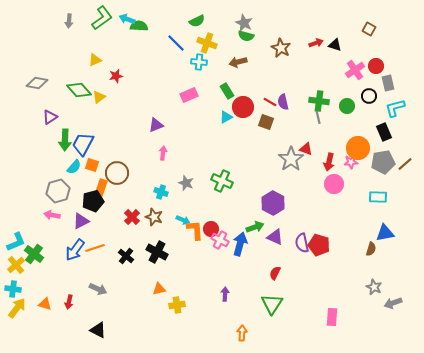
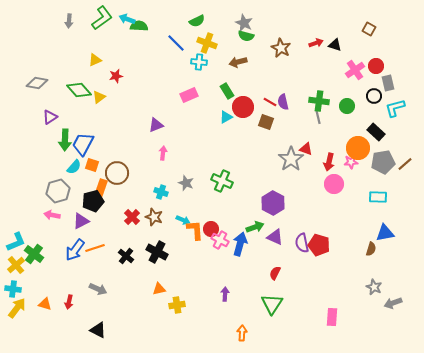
black circle at (369, 96): moved 5 px right
black rectangle at (384, 132): moved 8 px left; rotated 24 degrees counterclockwise
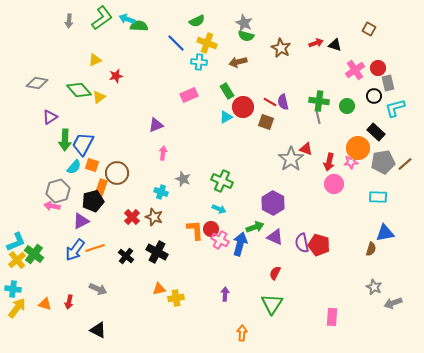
red circle at (376, 66): moved 2 px right, 2 px down
gray star at (186, 183): moved 3 px left, 4 px up
pink arrow at (52, 215): moved 9 px up
cyan arrow at (183, 220): moved 36 px right, 11 px up
yellow cross at (16, 265): moved 1 px right, 5 px up
yellow cross at (177, 305): moved 1 px left, 7 px up
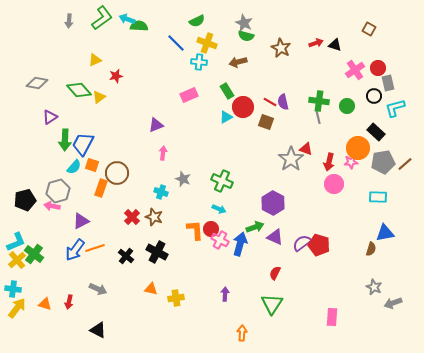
black pentagon at (93, 201): moved 68 px left, 1 px up
purple semicircle at (302, 243): rotated 66 degrees clockwise
orange triangle at (159, 289): moved 8 px left; rotated 24 degrees clockwise
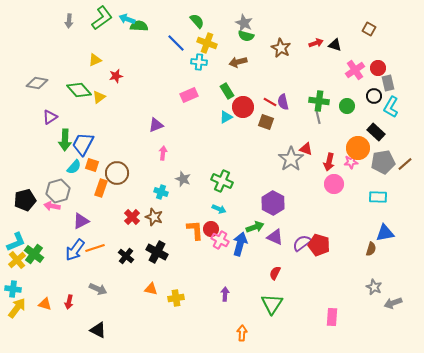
green semicircle at (197, 21): rotated 105 degrees counterclockwise
cyan L-shape at (395, 108): moved 4 px left, 1 px up; rotated 45 degrees counterclockwise
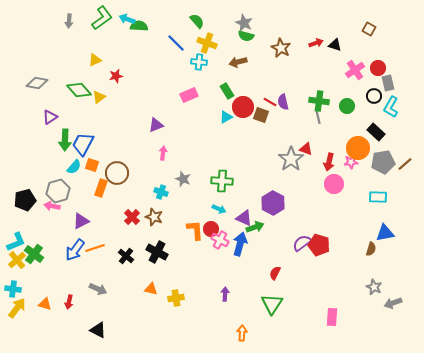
brown square at (266, 122): moved 5 px left, 7 px up
green cross at (222, 181): rotated 20 degrees counterclockwise
purple triangle at (275, 237): moved 31 px left, 19 px up
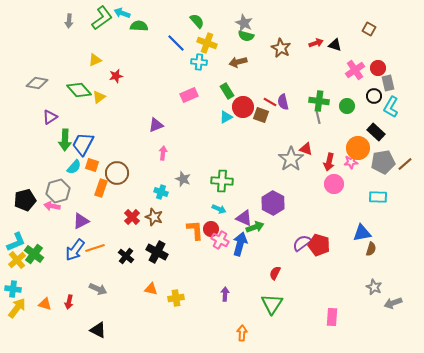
cyan arrow at (127, 19): moved 5 px left, 6 px up
blue triangle at (385, 233): moved 23 px left
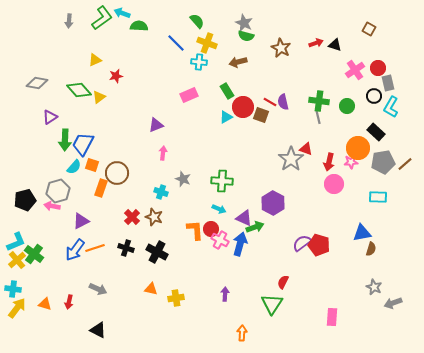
black cross at (126, 256): moved 8 px up; rotated 21 degrees counterclockwise
red semicircle at (275, 273): moved 8 px right, 9 px down
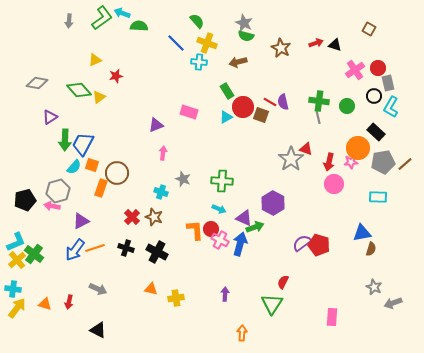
pink rectangle at (189, 95): moved 17 px down; rotated 42 degrees clockwise
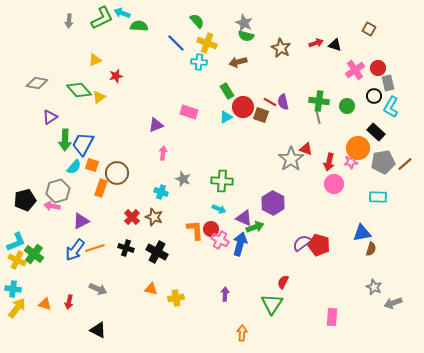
green L-shape at (102, 18): rotated 10 degrees clockwise
yellow cross at (17, 260): rotated 24 degrees counterclockwise
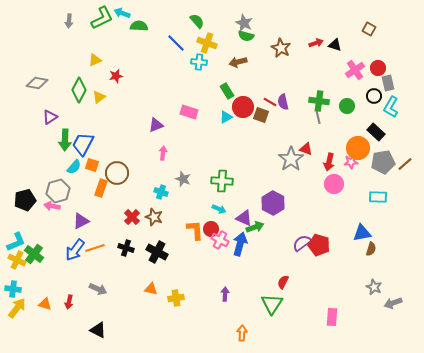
green diamond at (79, 90): rotated 70 degrees clockwise
